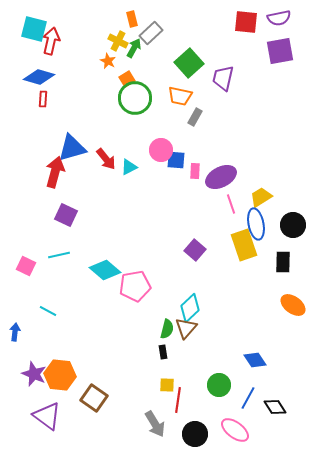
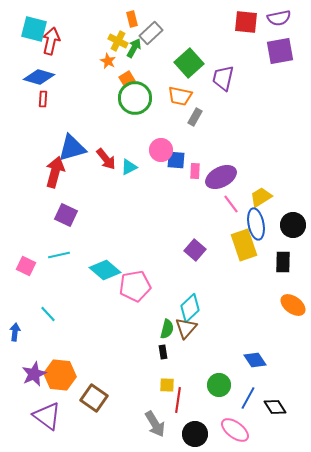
pink line at (231, 204): rotated 18 degrees counterclockwise
cyan line at (48, 311): moved 3 px down; rotated 18 degrees clockwise
purple star at (34, 374): rotated 25 degrees clockwise
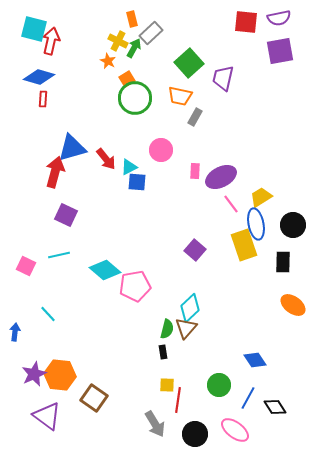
blue square at (176, 160): moved 39 px left, 22 px down
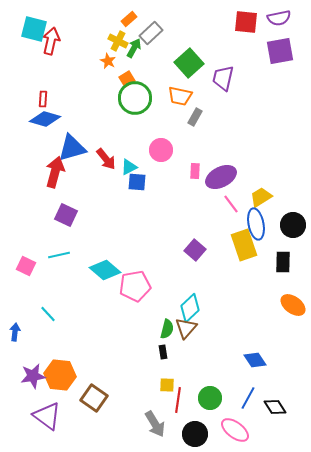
orange rectangle at (132, 19): moved 3 px left; rotated 63 degrees clockwise
blue diamond at (39, 77): moved 6 px right, 42 px down
purple star at (34, 374): moved 1 px left, 2 px down; rotated 15 degrees clockwise
green circle at (219, 385): moved 9 px left, 13 px down
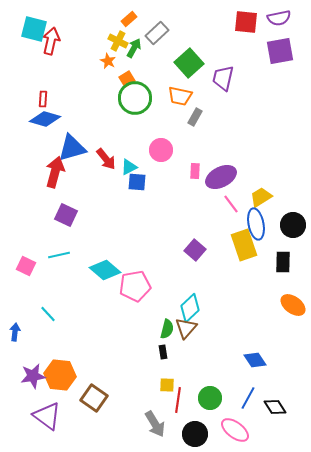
gray rectangle at (151, 33): moved 6 px right
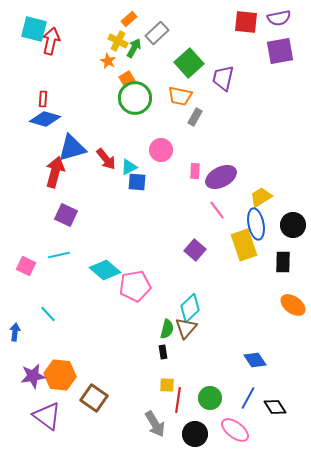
pink line at (231, 204): moved 14 px left, 6 px down
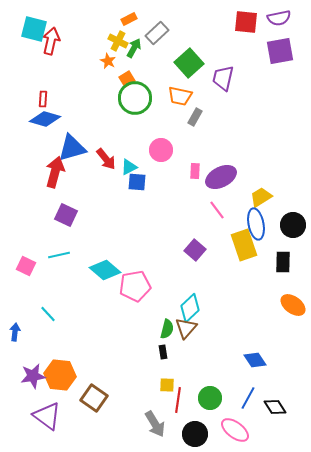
orange rectangle at (129, 19): rotated 14 degrees clockwise
